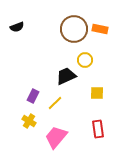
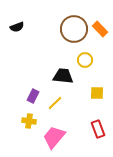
orange rectangle: rotated 35 degrees clockwise
black trapezoid: moved 3 px left; rotated 30 degrees clockwise
yellow cross: rotated 24 degrees counterclockwise
red rectangle: rotated 12 degrees counterclockwise
pink trapezoid: moved 2 px left
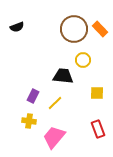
yellow circle: moved 2 px left
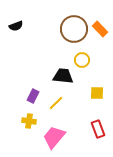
black semicircle: moved 1 px left, 1 px up
yellow circle: moved 1 px left
yellow line: moved 1 px right
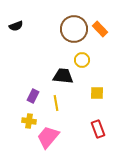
yellow line: rotated 56 degrees counterclockwise
pink trapezoid: moved 6 px left
